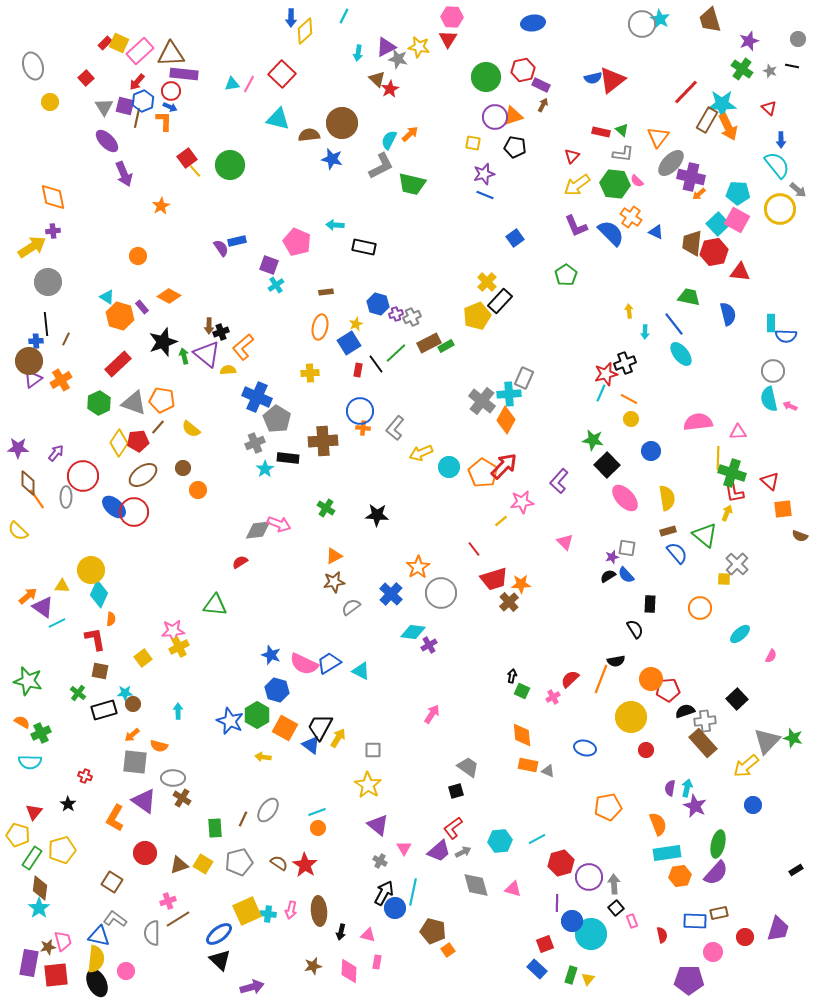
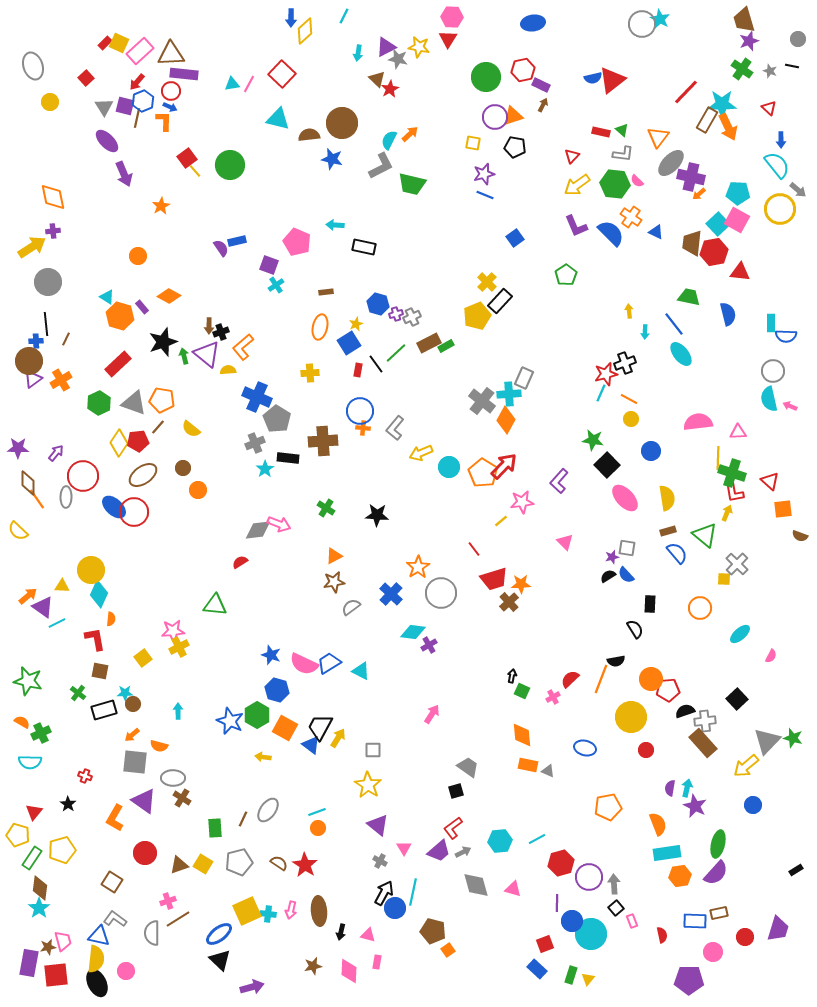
brown trapezoid at (710, 20): moved 34 px right
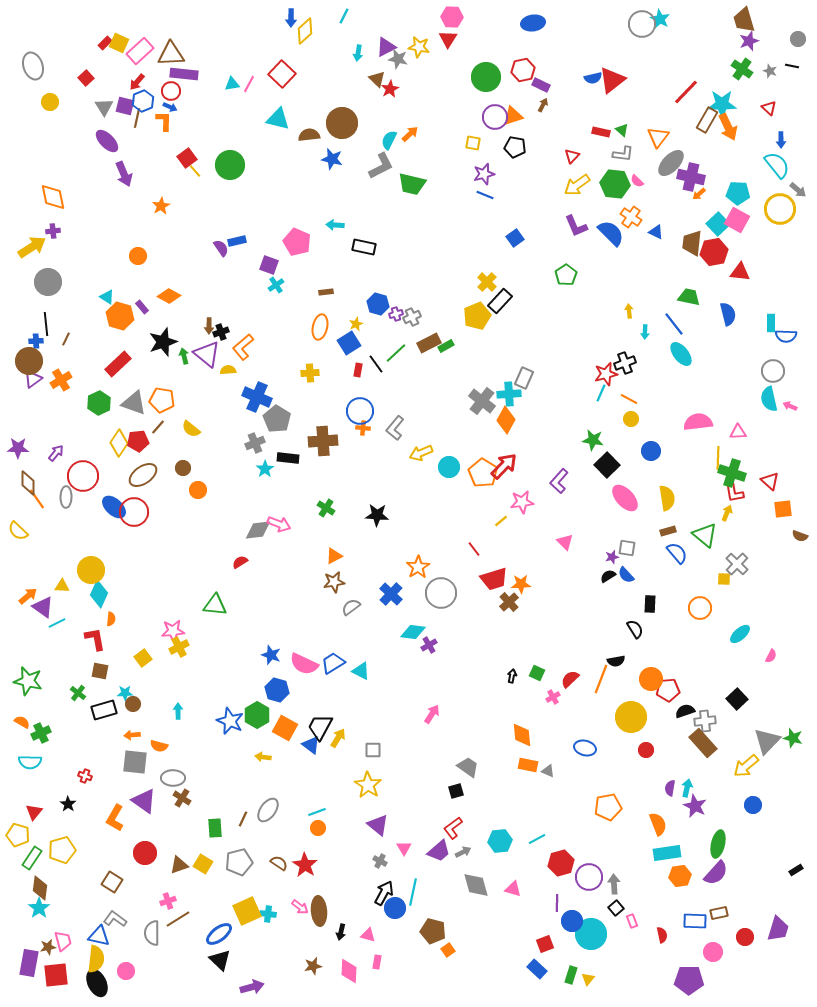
blue trapezoid at (329, 663): moved 4 px right
green square at (522, 691): moved 15 px right, 18 px up
orange arrow at (132, 735): rotated 35 degrees clockwise
pink arrow at (291, 910): moved 9 px right, 3 px up; rotated 66 degrees counterclockwise
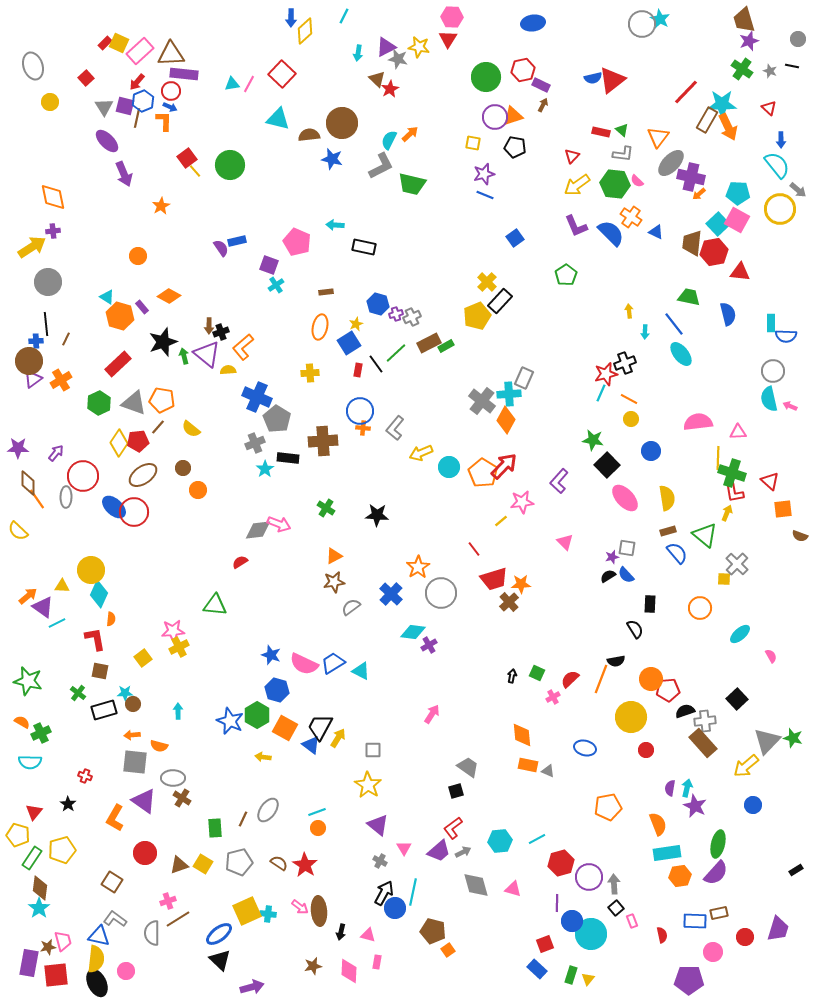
pink semicircle at (771, 656): rotated 56 degrees counterclockwise
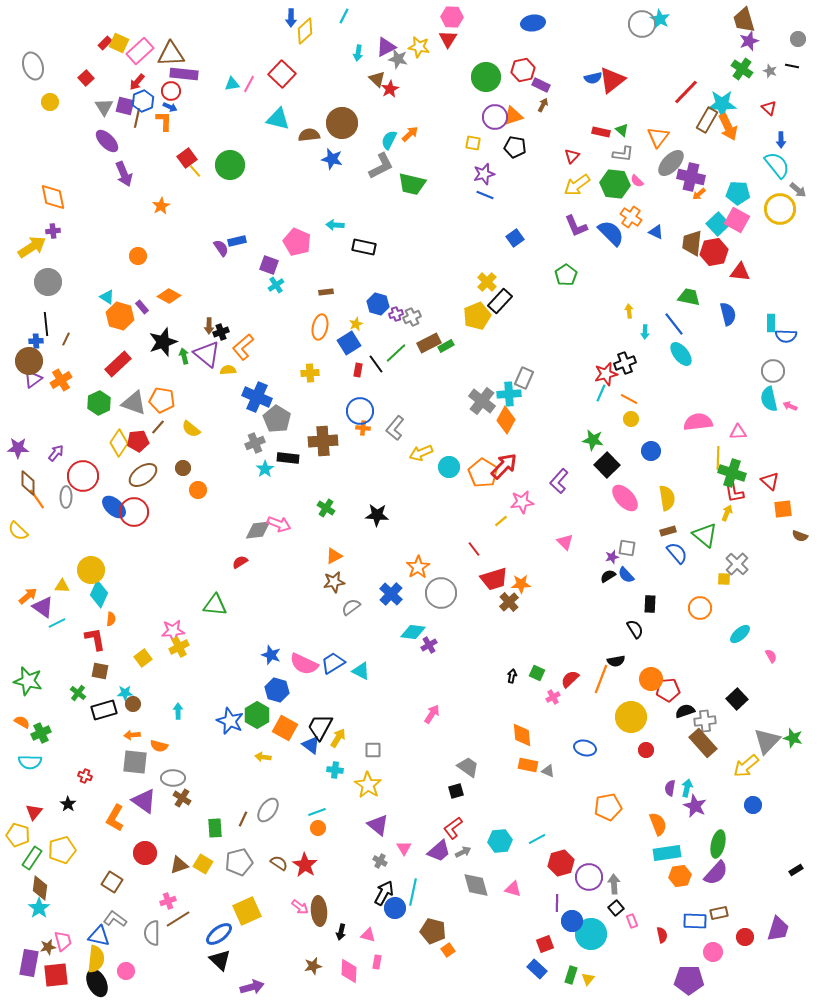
cyan cross at (268, 914): moved 67 px right, 144 px up
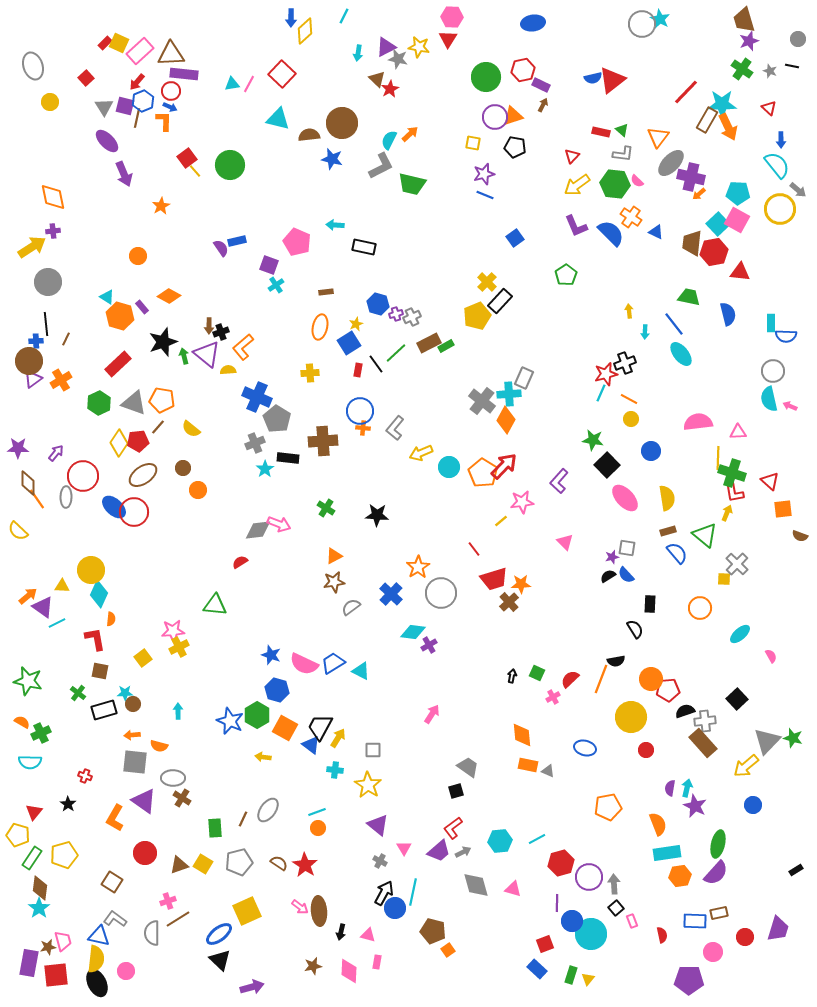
yellow pentagon at (62, 850): moved 2 px right, 5 px down
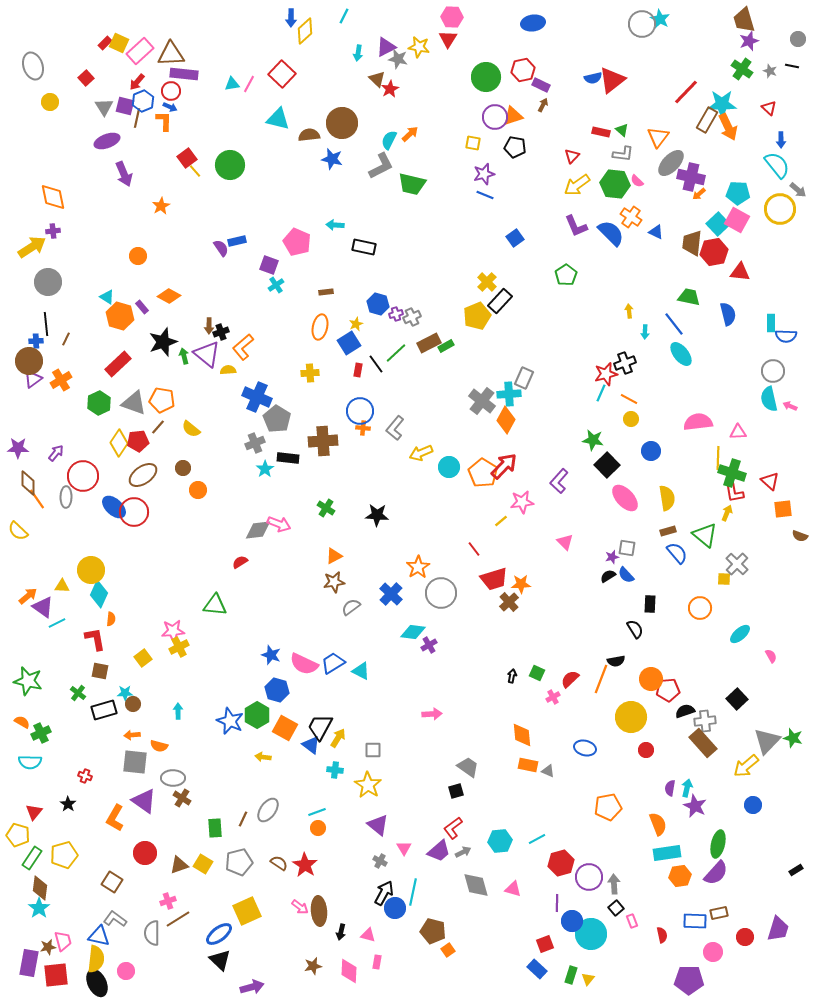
purple ellipse at (107, 141): rotated 65 degrees counterclockwise
pink arrow at (432, 714): rotated 54 degrees clockwise
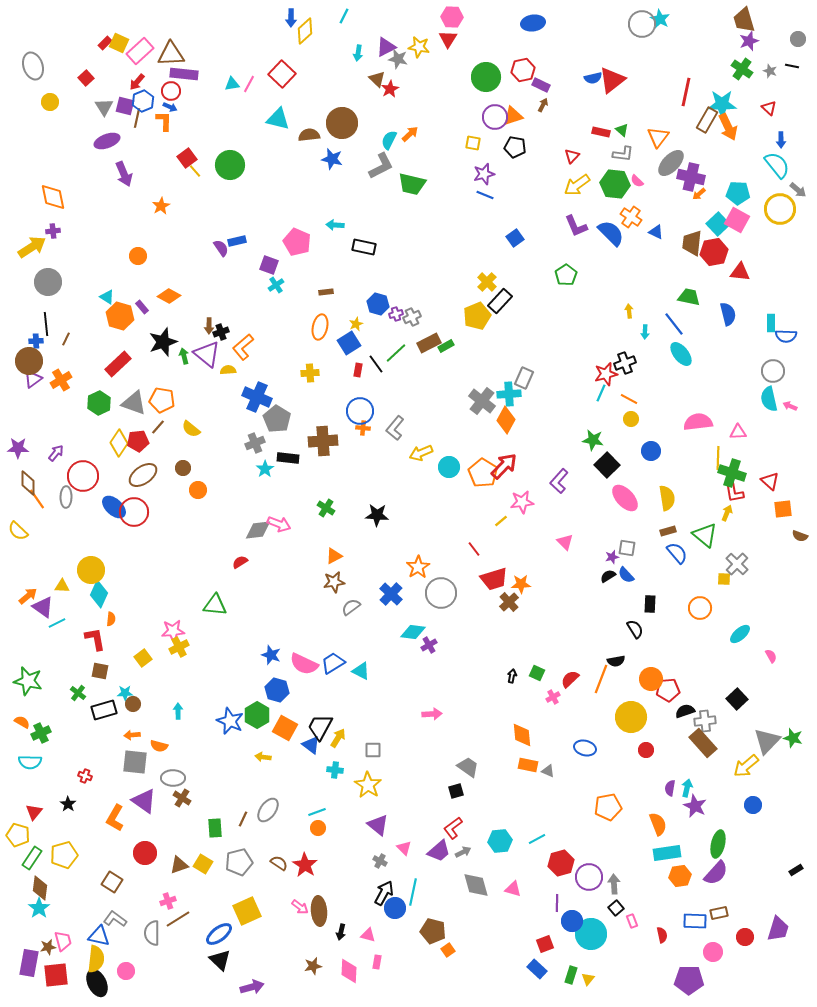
red line at (686, 92): rotated 32 degrees counterclockwise
pink triangle at (404, 848): rotated 14 degrees counterclockwise
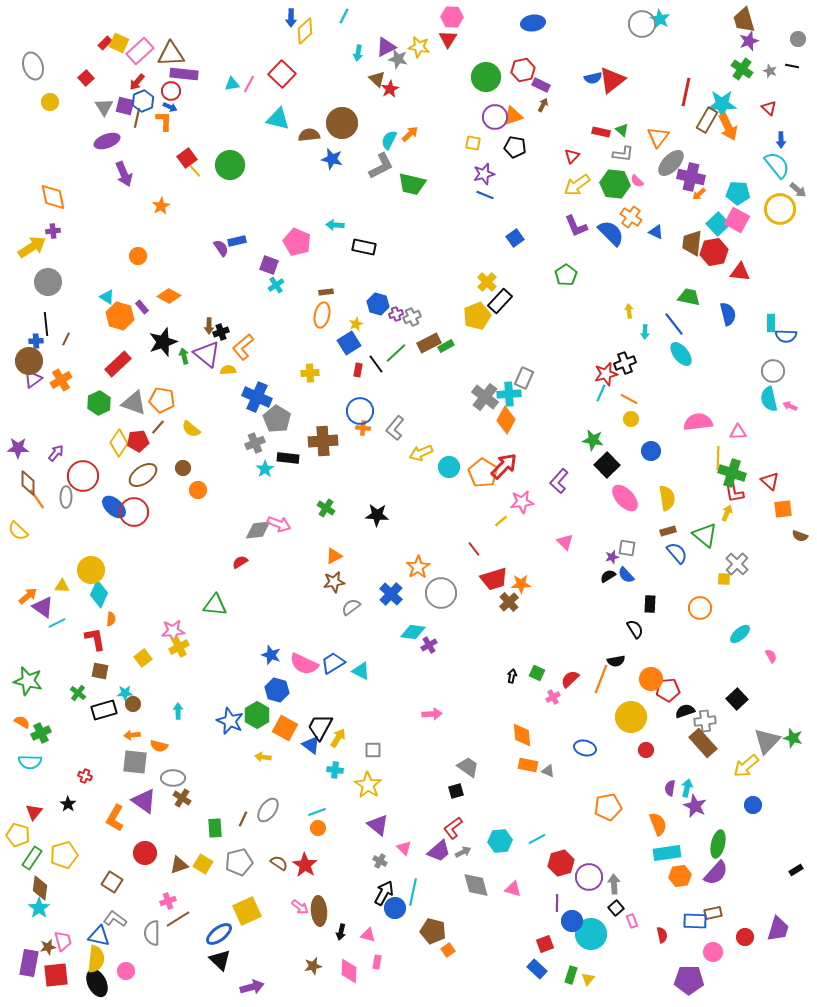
orange ellipse at (320, 327): moved 2 px right, 12 px up
gray cross at (482, 401): moved 3 px right, 4 px up
brown rectangle at (719, 913): moved 6 px left
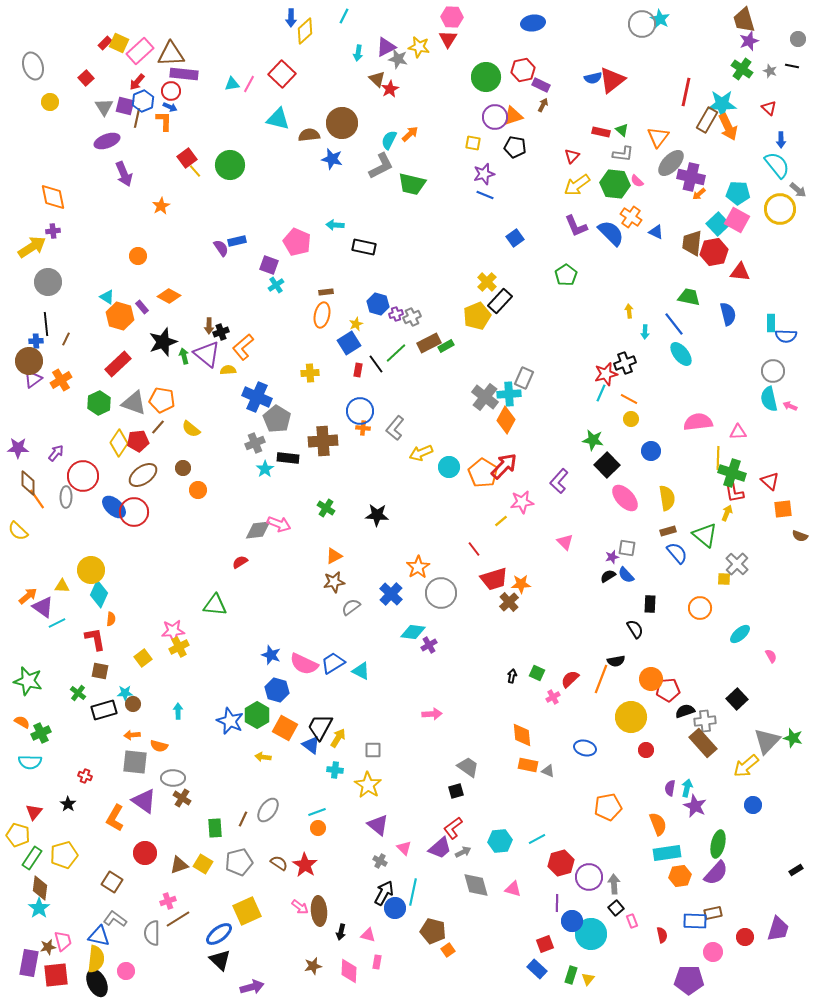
purple trapezoid at (439, 851): moved 1 px right, 3 px up
